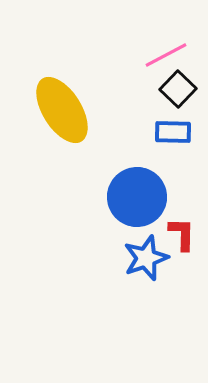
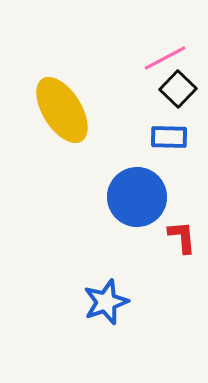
pink line: moved 1 px left, 3 px down
blue rectangle: moved 4 px left, 5 px down
red L-shape: moved 3 px down; rotated 6 degrees counterclockwise
blue star: moved 40 px left, 44 px down
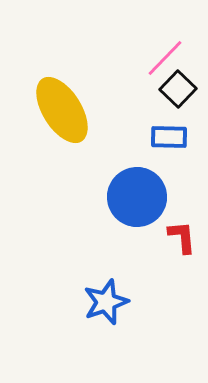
pink line: rotated 18 degrees counterclockwise
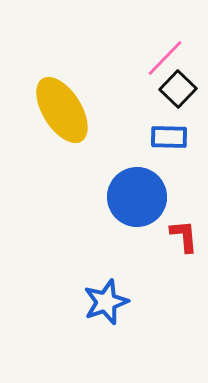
red L-shape: moved 2 px right, 1 px up
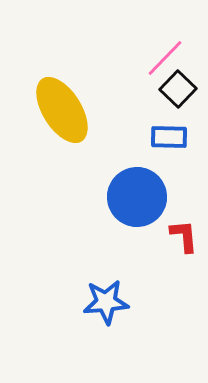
blue star: rotated 15 degrees clockwise
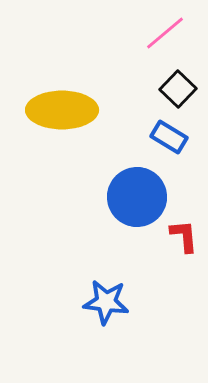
pink line: moved 25 px up; rotated 6 degrees clockwise
yellow ellipse: rotated 58 degrees counterclockwise
blue rectangle: rotated 30 degrees clockwise
blue star: rotated 12 degrees clockwise
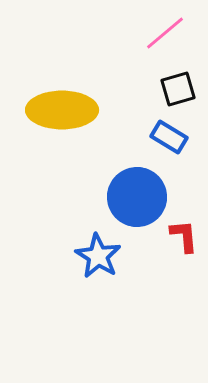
black square: rotated 30 degrees clockwise
blue star: moved 8 px left, 46 px up; rotated 24 degrees clockwise
